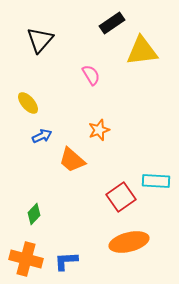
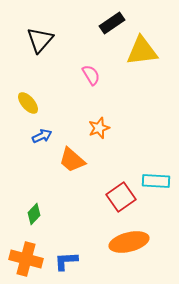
orange star: moved 2 px up
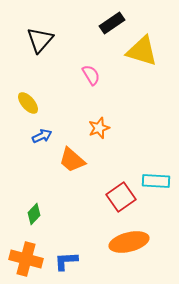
yellow triangle: rotated 24 degrees clockwise
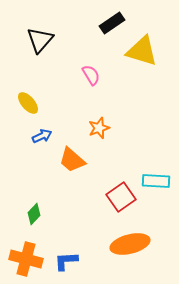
orange ellipse: moved 1 px right, 2 px down
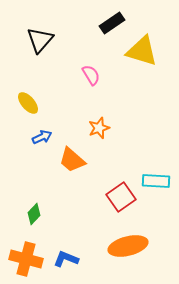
blue arrow: moved 1 px down
orange ellipse: moved 2 px left, 2 px down
blue L-shape: moved 2 px up; rotated 25 degrees clockwise
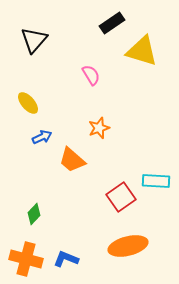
black triangle: moved 6 px left
